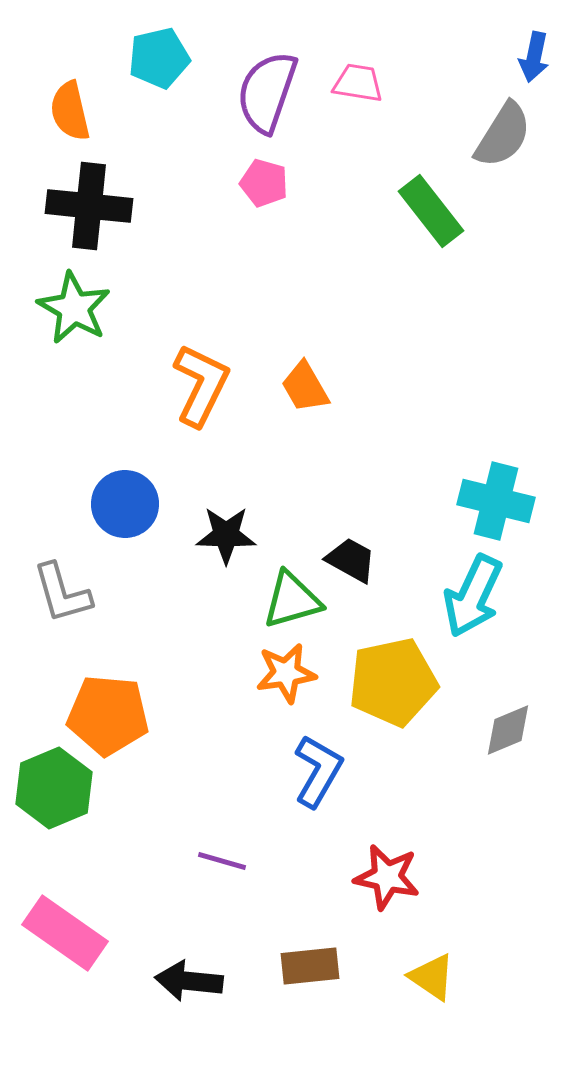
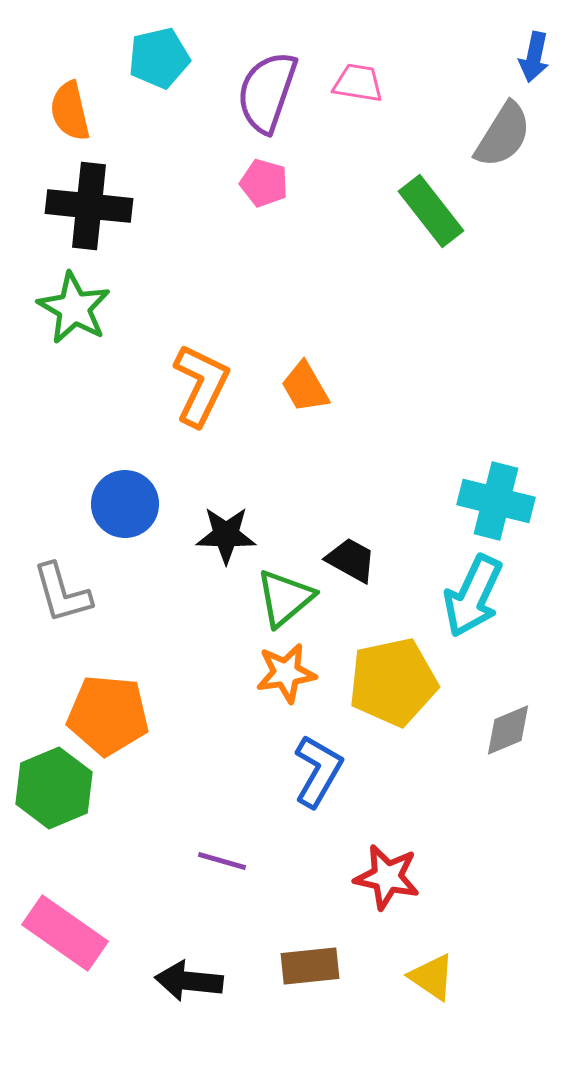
green triangle: moved 7 px left, 2 px up; rotated 24 degrees counterclockwise
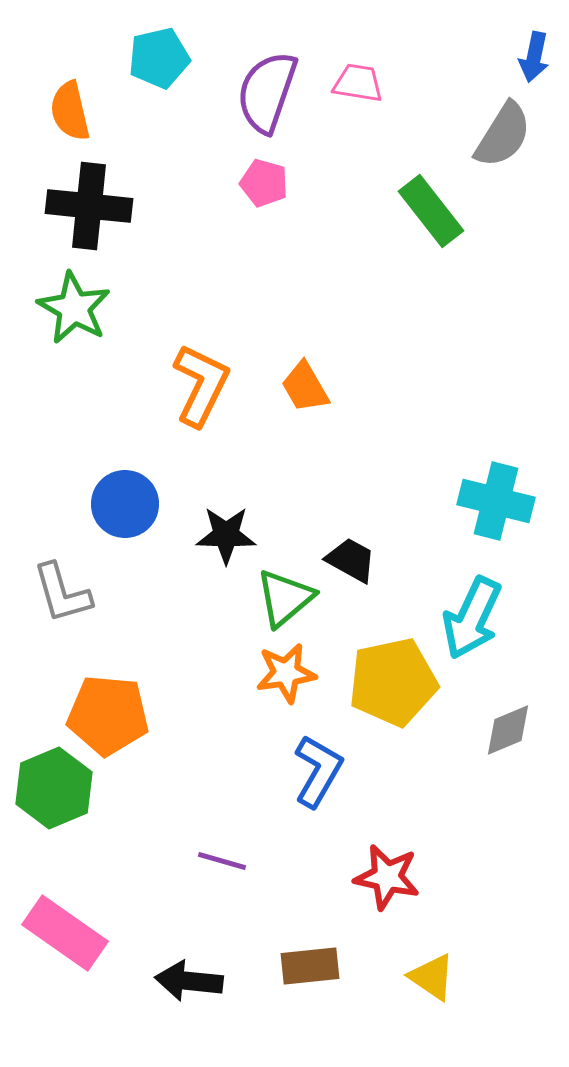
cyan arrow: moved 1 px left, 22 px down
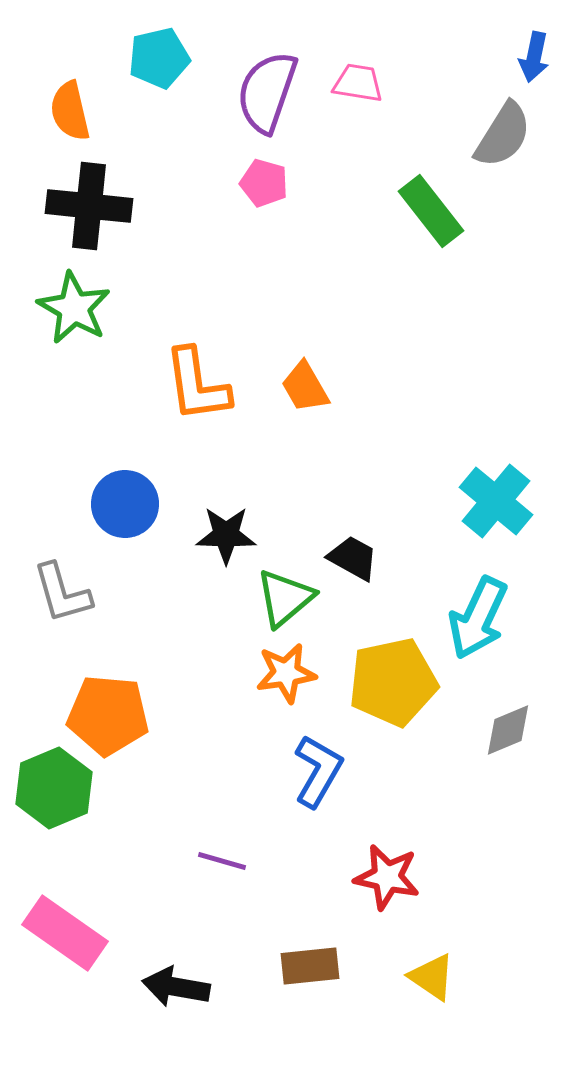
orange L-shape: moved 4 px left; rotated 146 degrees clockwise
cyan cross: rotated 26 degrees clockwise
black trapezoid: moved 2 px right, 2 px up
cyan arrow: moved 6 px right
black arrow: moved 13 px left, 6 px down; rotated 4 degrees clockwise
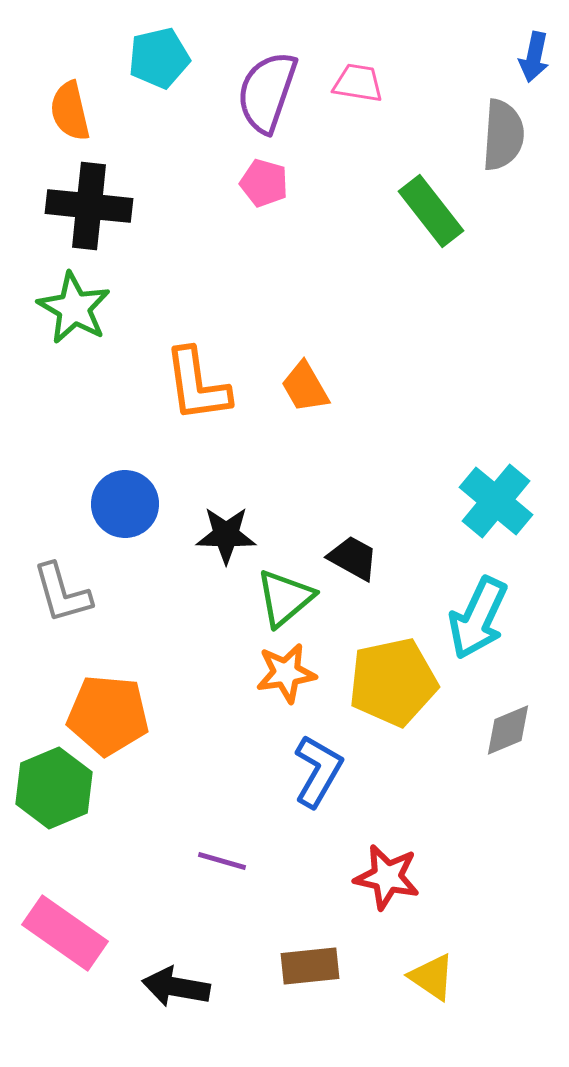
gray semicircle: rotated 28 degrees counterclockwise
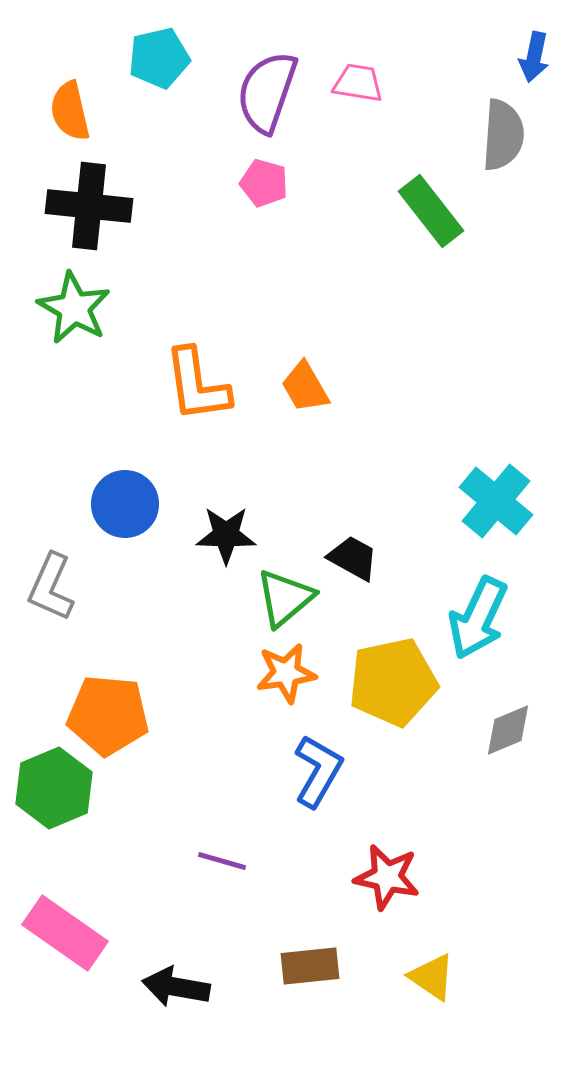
gray L-shape: moved 11 px left, 6 px up; rotated 40 degrees clockwise
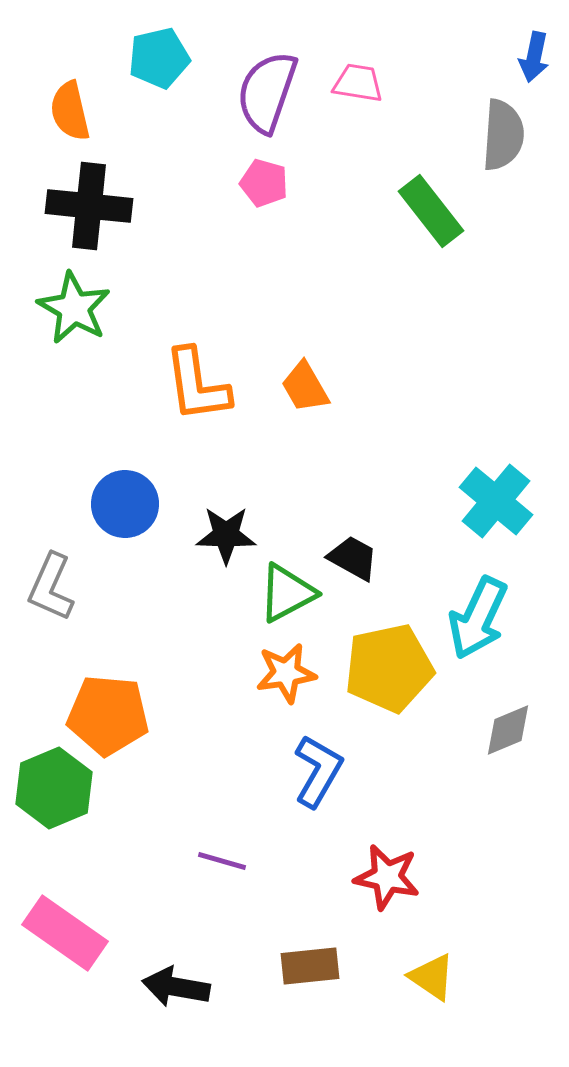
green triangle: moved 2 px right, 5 px up; rotated 12 degrees clockwise
yellow pentagon: moved 4 px left, 14 px up
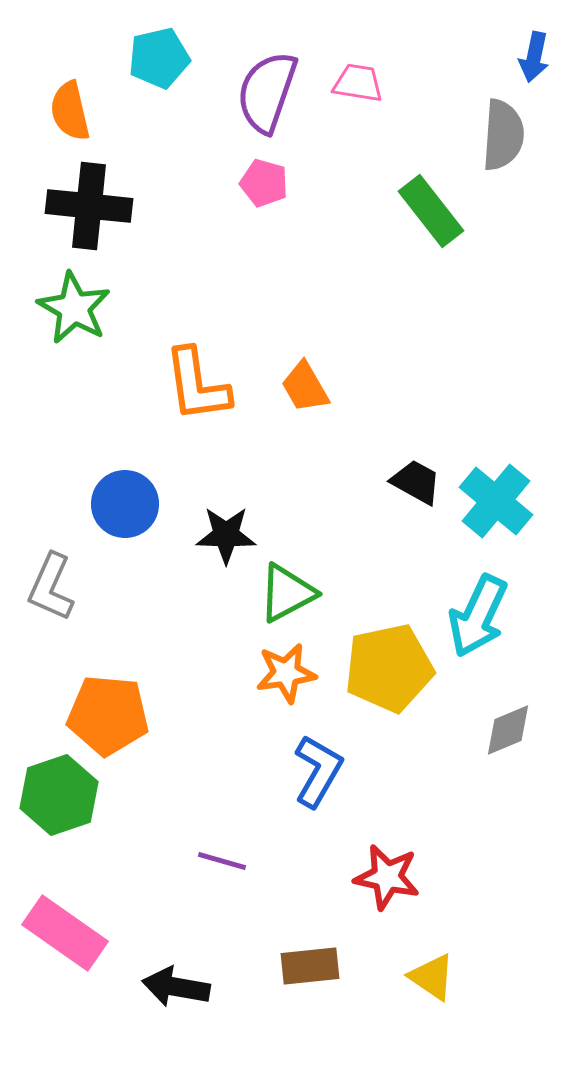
black trapezoid: moved 63 px right, 76 px up
cyan arrow: moved 2 px up
green hexagon: moved 5 px right, 7 px down; rotated 4 degrees clockwise
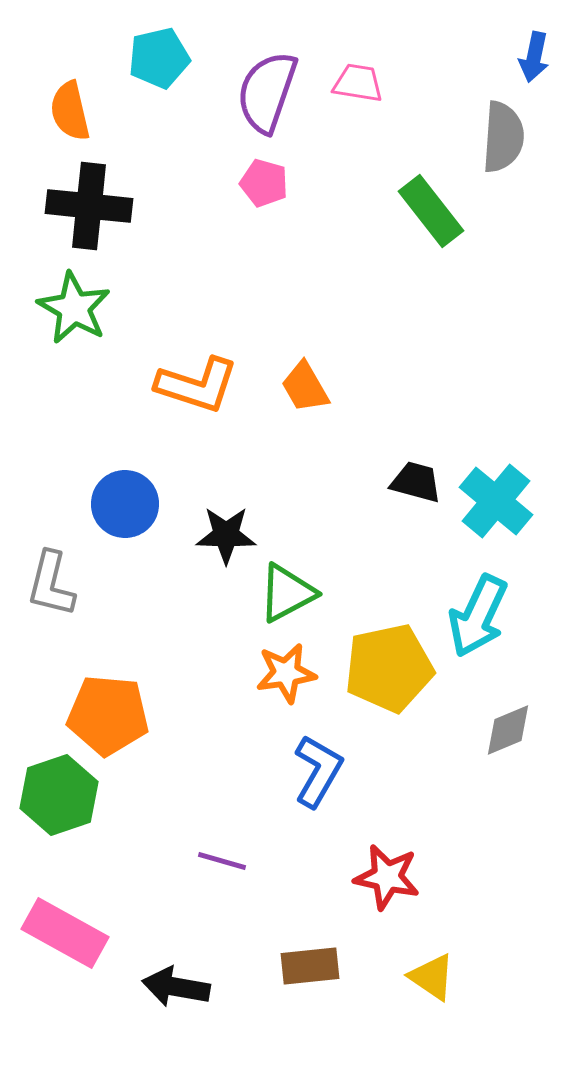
gray semicircle: moved 2 px down
orange L-shape: rotated 64 degrees counterclockwise
black trapezoid: rotated 14 degrees counterclockwise
gray L-shape: moved 3 px up; rotated 10 degrees counterclockwise
pink rectangle: rotated 6 degrees counterclockwise
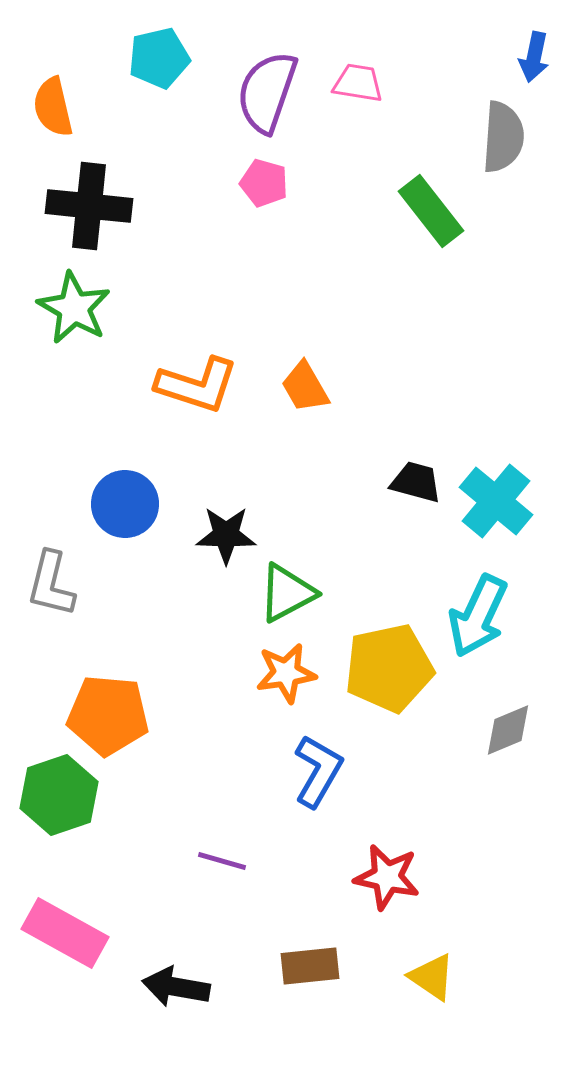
orange semicircle: moved 17 px left, 4 px up
